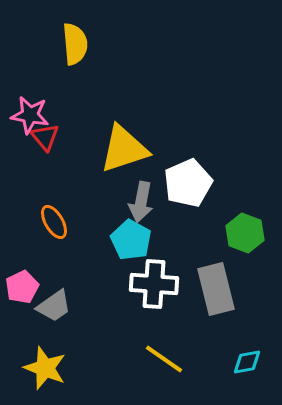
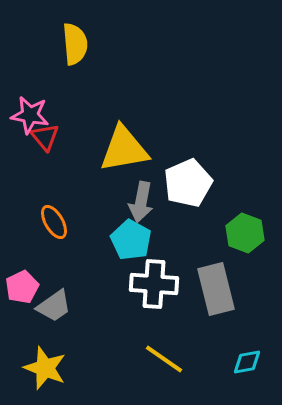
yellow triangle: rotated 8 degrees clockwise
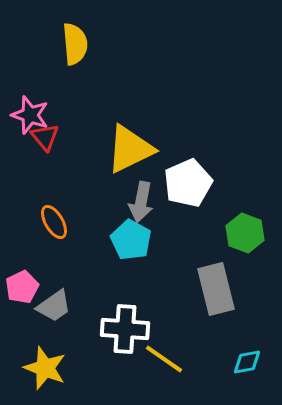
pink star: rotated 9 degrees clockwise
yellow triangle: moved 6 px right; rotated 16 degrees counterclockwise
white cross: moved 29 px left, 45 px down
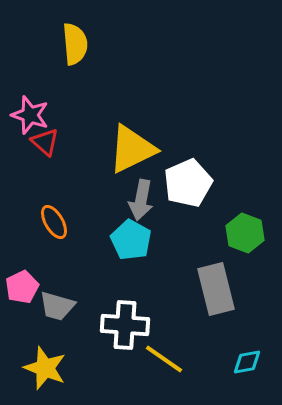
red triangle: moved 5 px down; rotated 8 degrees counterclockwise
yellow triangle: moved 2 px right
gray arrow: moved 2 px up
gray trapezoid: moved 3 px right; rotated 51 degrees clockwise
white cross: moved 4 px up
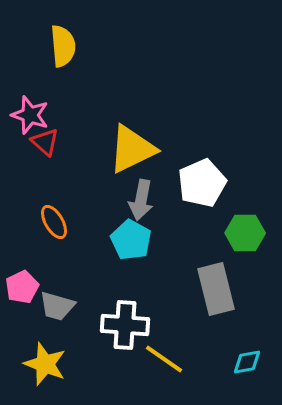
yellow semicircle: moved 12 px left, 2 px down
white pentagon: moved 14 px right
green hexagon: rotated 21 degrees counterclockwise
yellow star: moved 4 px up
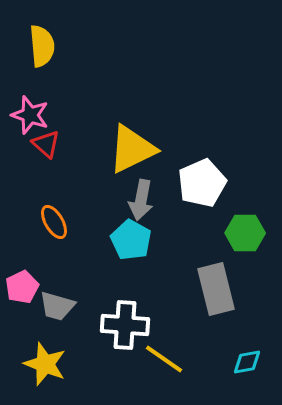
yellow semicircle: moved 21 px left
red triangle: moved 1 px right, 2 px down
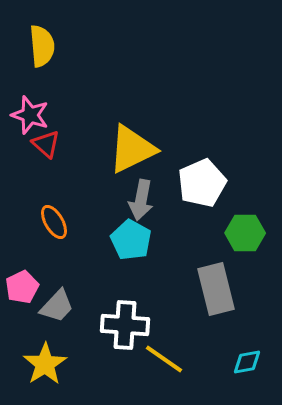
gray trapezoid: rotated 63 degrees counterclockwise
yellow star: rotated 18 degrees clockwise
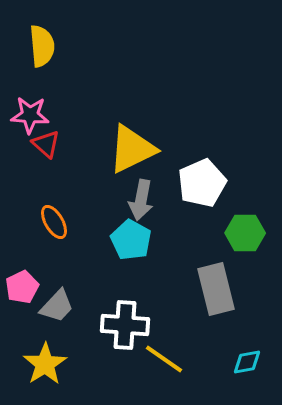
pink star: rotated 15 degrees counterclockwise
